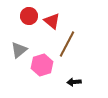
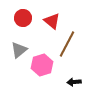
red circle: moved 6 px left, 2 px down
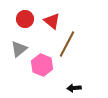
red circle: moved 2 px right, 1 px down
gray triangle: moved 1 px up
pink hexagon: rotated 20 degrees counterclockwise
black arrow: moved 6 px down
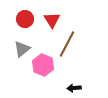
red triangle: moved 1 px up; rotated 18 degrees clockwise
gray triangle: moved 3 px right
pink hexagon: moved 1 px right
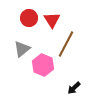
red circle: moved 4 px right, 1 px up
brown line: moved 1 px left
black arrow: rotated 40 degrees counterclockwise
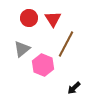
red triangle: moved 1 px right, 1 px up
